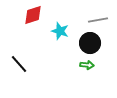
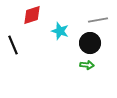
red diamond: moved 1 px left
black line: moved 6 px left, 19 px up; rotated 18 degrees clockwise
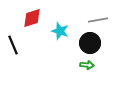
red diamond: moved 3 px down
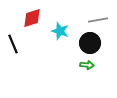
black line: moved 1 px up
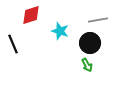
red diamond: moved 1 px left, 3 px up
green arrow: rotated 56 degrees clockwise
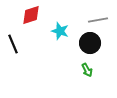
green arrow: moved 5 px down
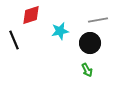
cyan star: rotated 30 degrees counterclockwise
black line: moved 1 px right, 4 px up
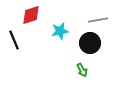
green arrow: moved 5 px left
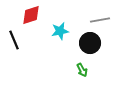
gray line: moved 2 px right
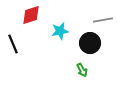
gray line: moved 3 px right
black line: moved 1 px left, 4 px down
